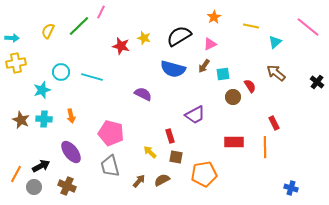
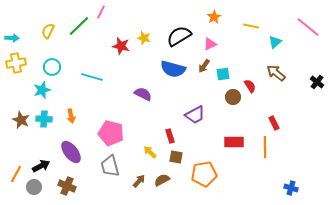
cyan circle at (61, 72): moved 9 px left, 5 px up
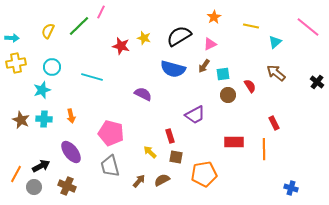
brown circle at (233, 97): moved 5 px left, 2 px up
orange line at (265, 147): moved 1 px left, 2 px down
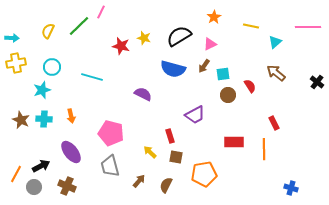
pink line at (308, 27): rotated 40 degrees counterclockwise
brown semicircle at (162, 180): moved 4 px right, 5 px down; rotated 35 degrees counterclockwise
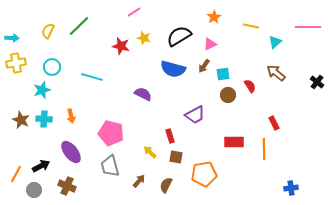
pink line at (101, 12): moved 33 px right; rotated 32 degrees clockwise
gray circle at (34, 187): moved 3 px down
blue cross at (291, 188): rotated 24 degrees counterclockwise
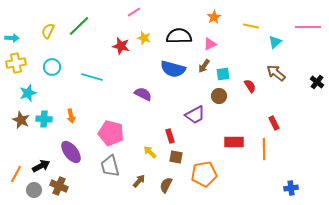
black semicircle at (179, 36): rotated 30 degrees clockwise
cyan star at (42, 90): moved 14 px left, 3 px down
brown circle at (228, 95): moved 9 px left, 1 px down
brown cross at (67, 186): moved 8 px left
